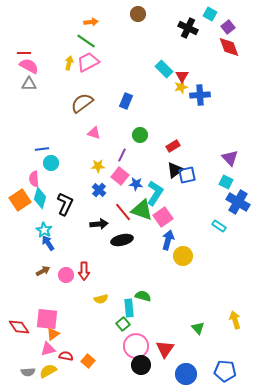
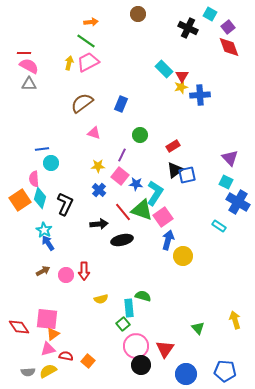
blue rectangle at (126, 101): moved 5 px left, 3 px down
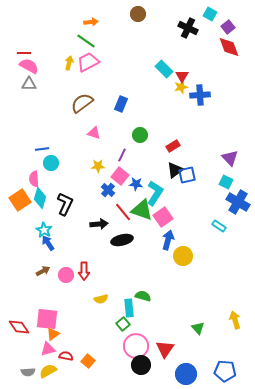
blue cross at (99, 190): moved 9 px right
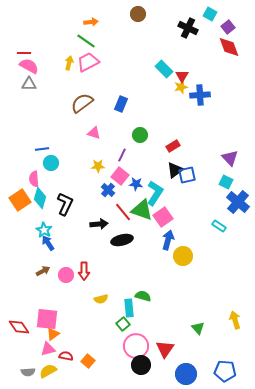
blue cross at (238, 202): rotated 10 degrees clockwise
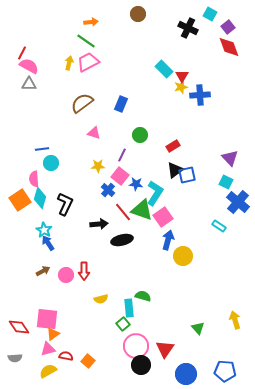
red line at (24, 53): moved 2 px left; rotated 64 degrees counterclockwise
gray semicircle at (28, 372): moved 13 px left, 14 px up
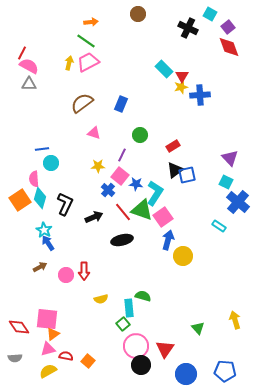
black arrow at (99, 224): moved 5 px left, 7 px up; rotated 18 degrees counterclockwise
brown arrow at (43, 271): moved 3 px left, 4 px up
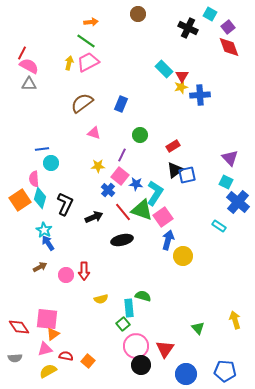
pink triangle at (48, 349): moved 3 px left
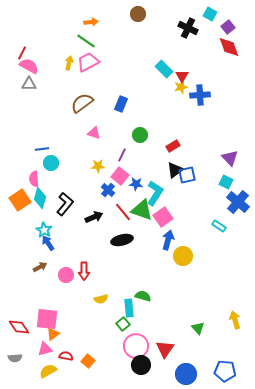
black L-shape at (65, 204): rotated 15 degrees clockwise
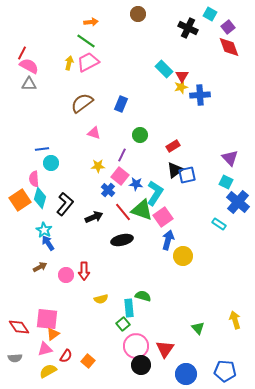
cyan rectangle at (219, 226): moved 2 px up
red semicircle at (66, 356): rotated 112 degrees clockwise
